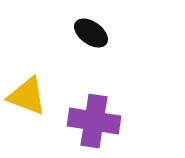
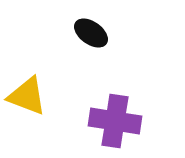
purple cross: moved 21 px right
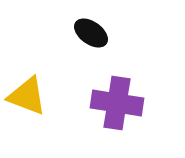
purple cross: moved 2 px right, 18 px up
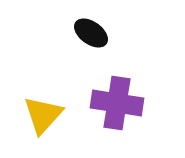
yellow triangle: moved 16 px right, 19 px down; rotated 51 degrees clockwise
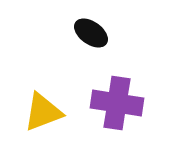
yellow triangle: moved 3 px up; rotated 27 degrees clockwise
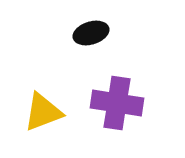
black ellipse: rotated 52 degrees counterclockwise
